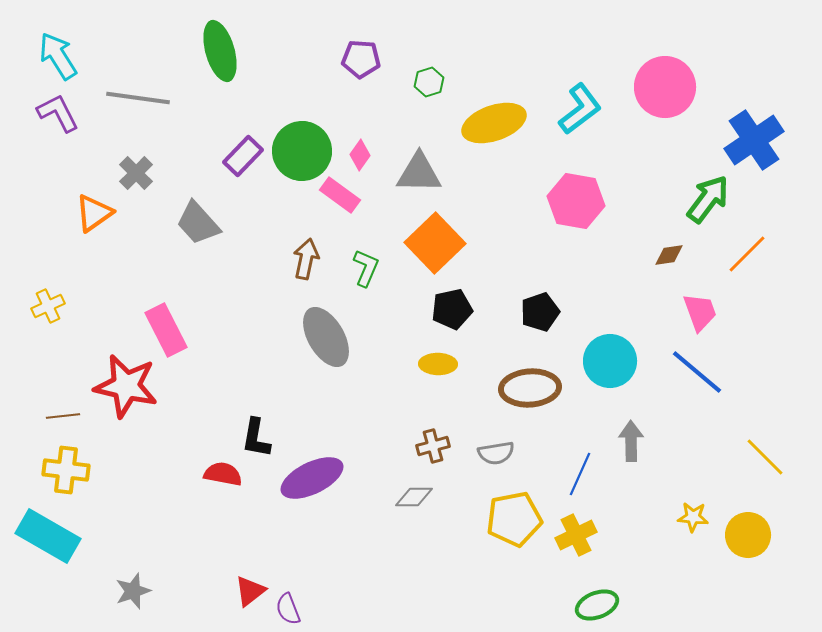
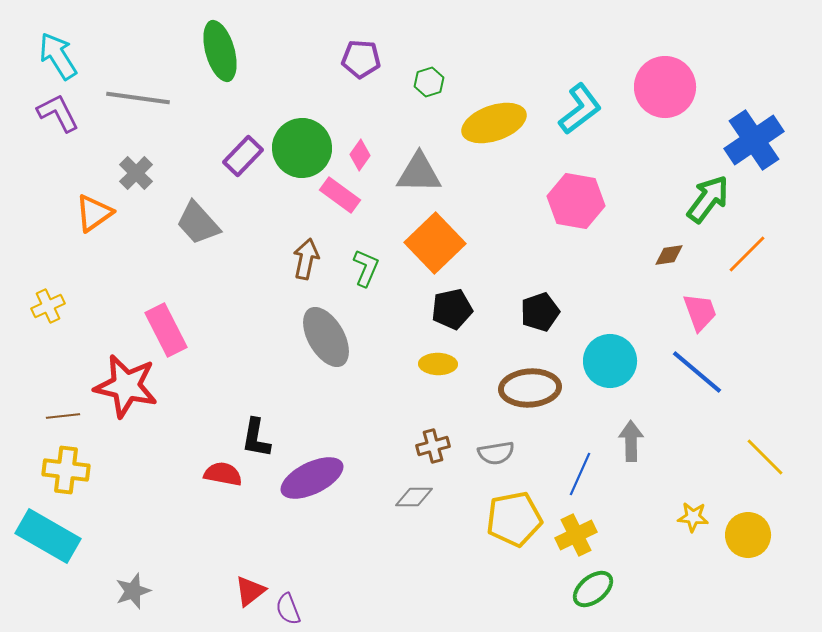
green circle at (302, 151): moved 3 px up
green ellipse at (597, 605): moved 4 px left, 16 px up; rotated 18 degrees counterclockwise
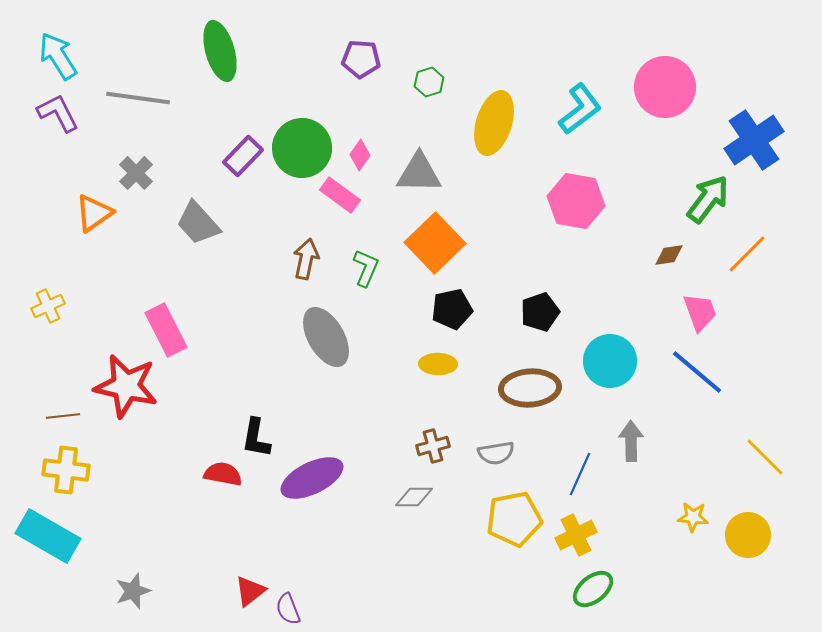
yellow ellipse at (494, 123): rotated 54 degrees counterclockwise
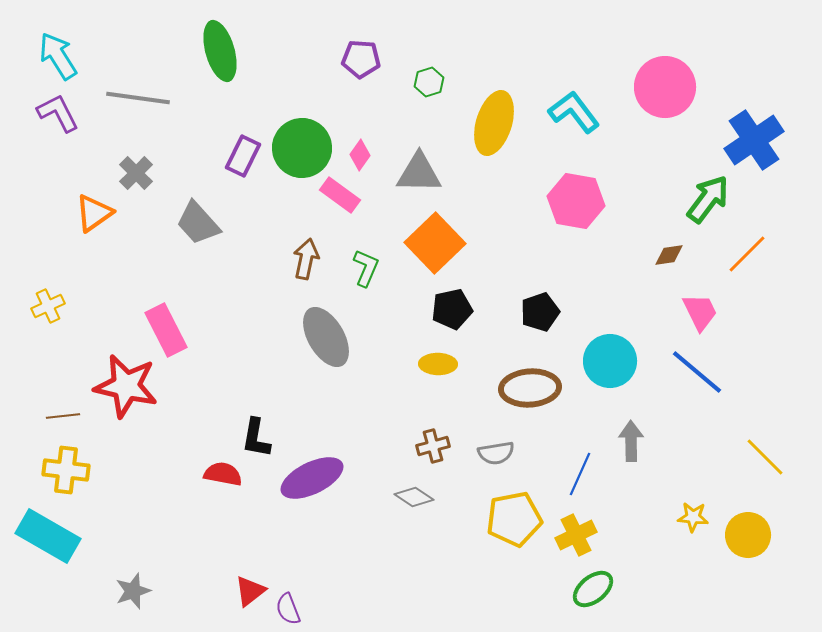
cyan L-shape at (580, 109): moved 6 px left, 3 px down; rotated 90 degrees counterclockwise
purple rectangle at (243, 156): rotated 18 degrees counterclockwise
pink trapezoid at (700, 312): rotated 6 degrees counterclockwise
gray diamond at (414, 497): rotated 33 degrees clockwise
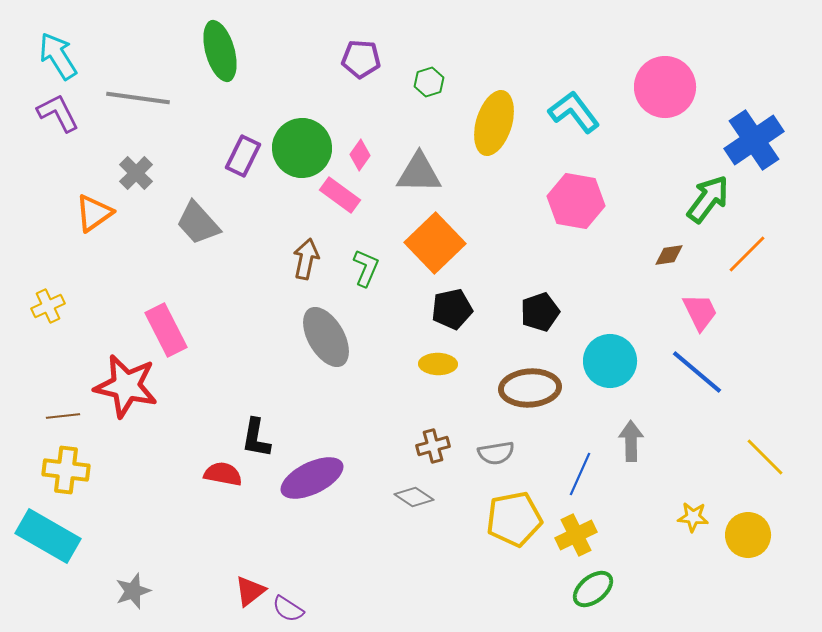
purple semicircle at (288, 609): rotated 36 degrees counterclockwise
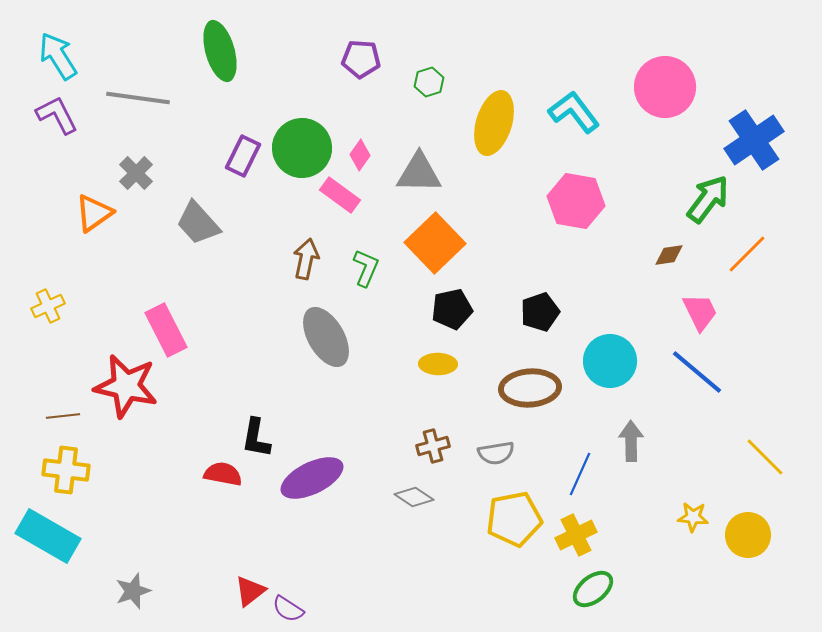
purple L-shape at (58, 113): moved 1 px left, 2 px down
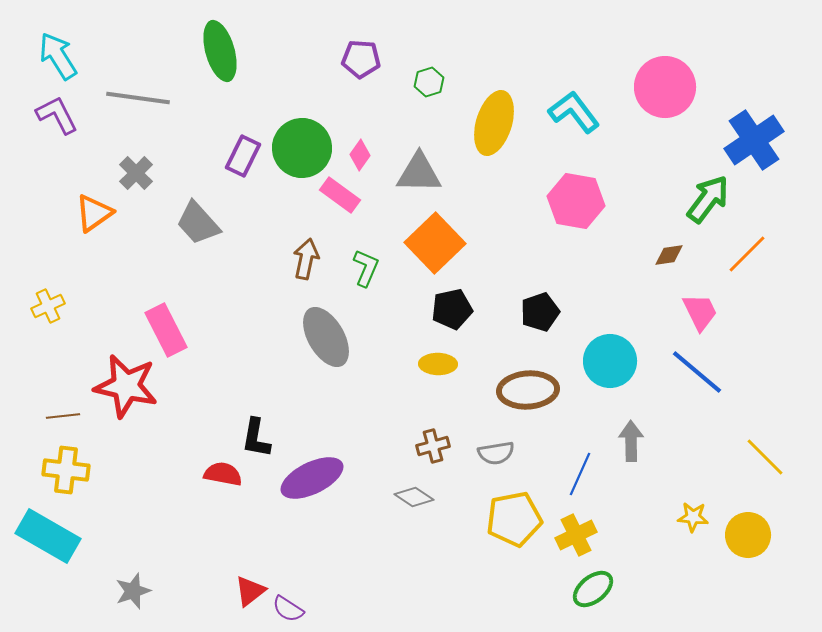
brown ellipse at (530, 388): moved 2 px left, 2 px down
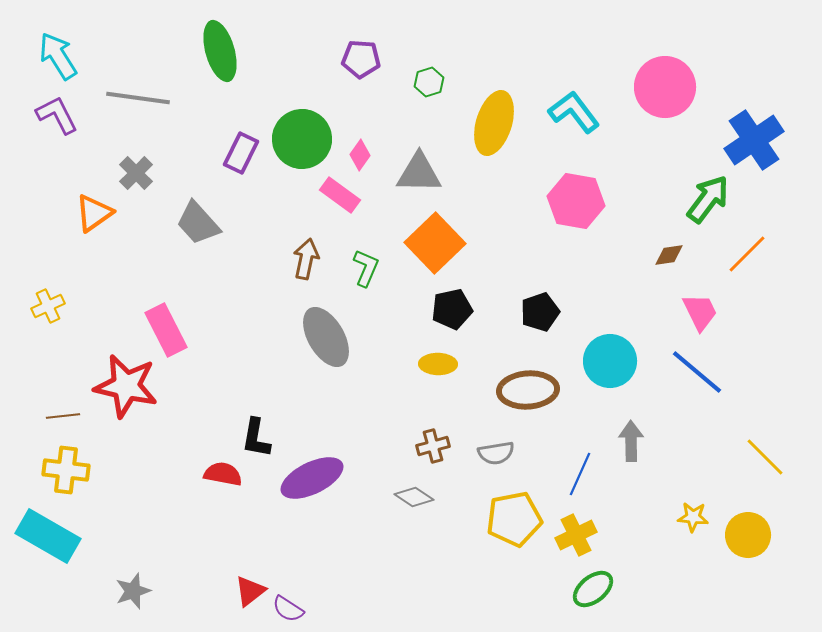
green circle at (302, 148): moved 9 px up
purple rectangle at (243, 156): moved 2 px left, 3 px up
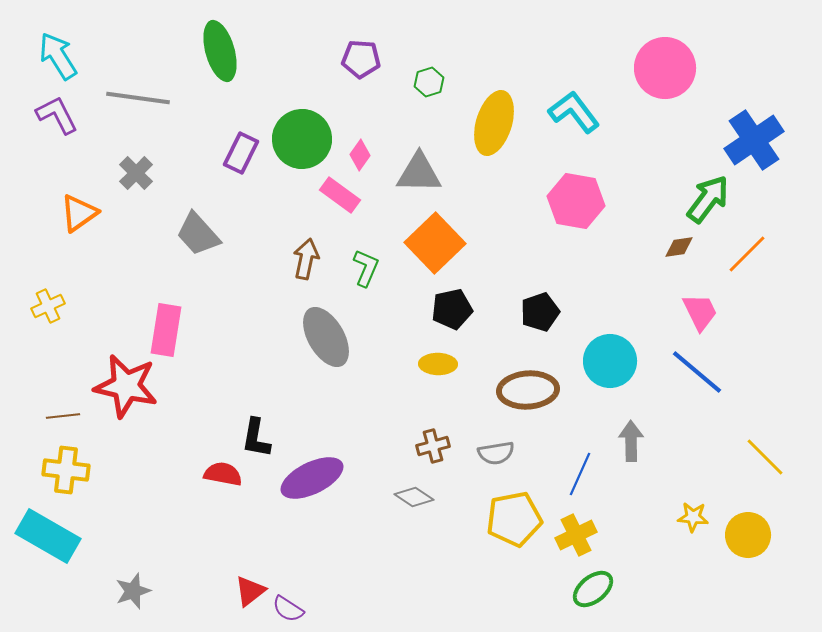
pink circle at (665, 87): moved 19 px up
orange triangle at (94, 213): moved 15 px left
gray trapezoid at (198, 223): moved 11 px down
brown diamond at (669, 255): moved 10 px right, 8 px up
pink rectangle at (166, 330): rotated 36 degrees clockwise
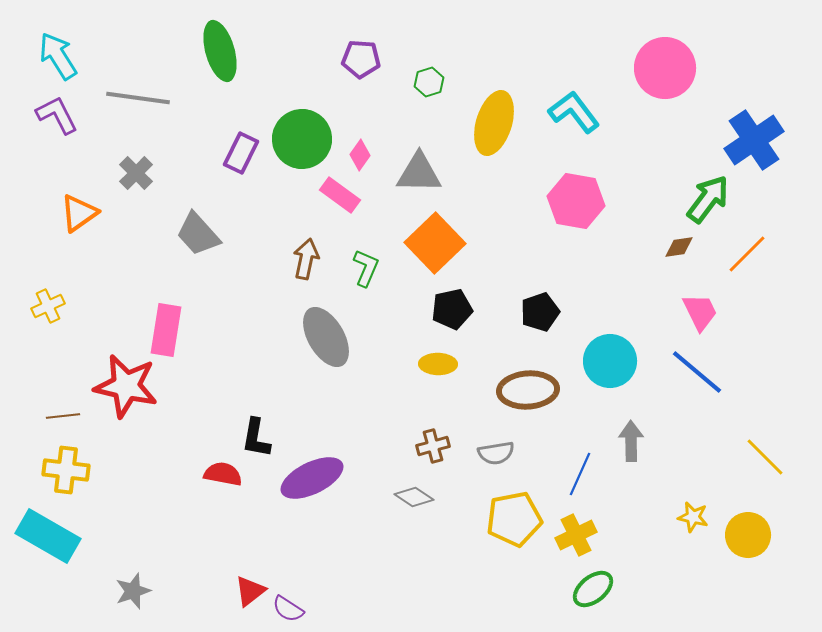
yellow star at (693, 517): rotated 8 degrees clockwise
